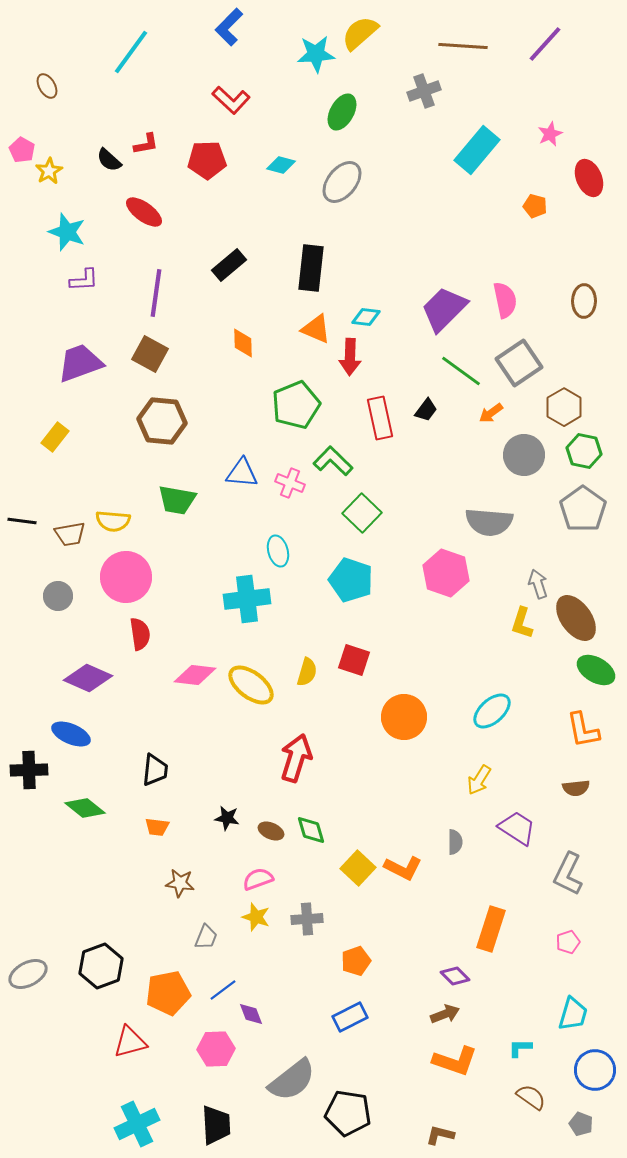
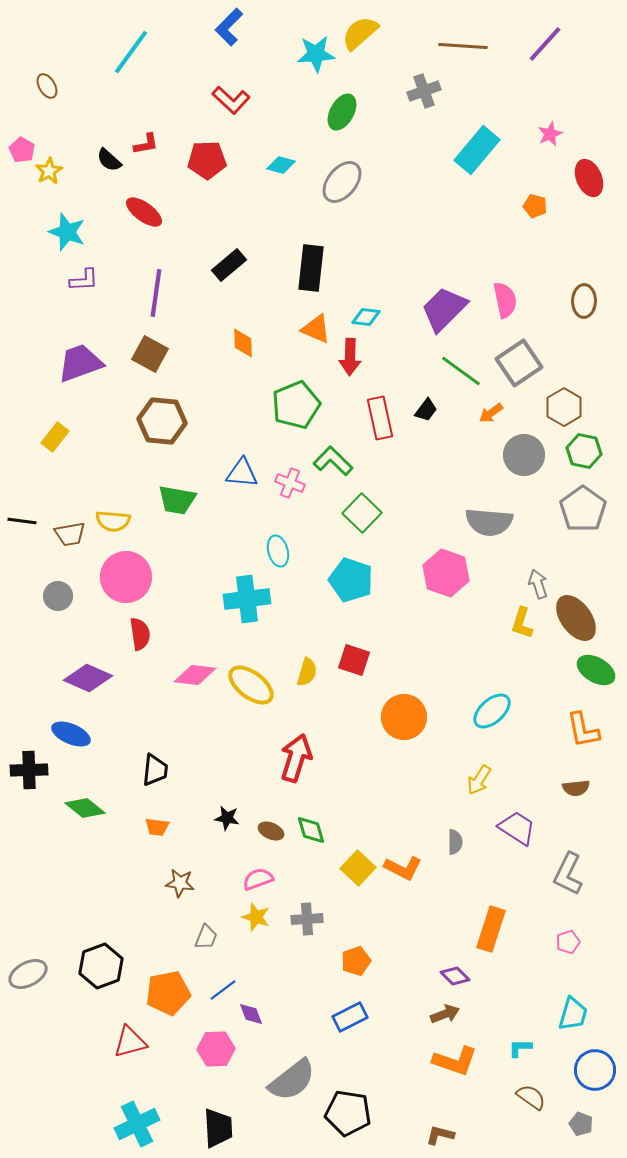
black trapezoid at (216, 1125): moved 2 px right, 3 px down
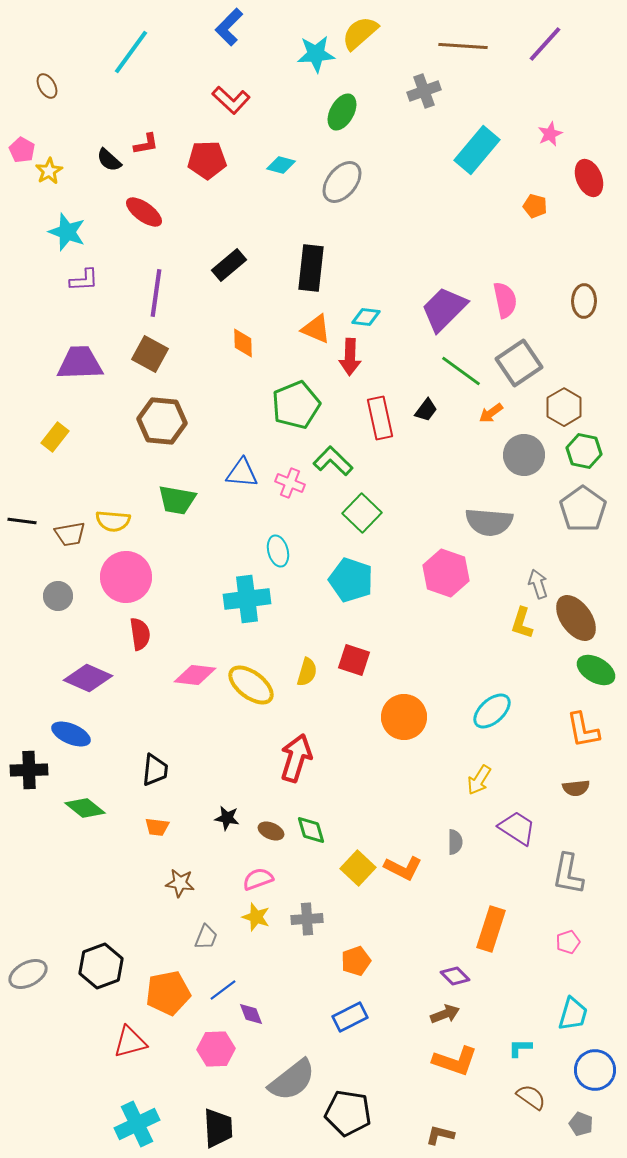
purple trapezoid at (80, 363): rotated 18 degrees clockwise
gray L-shape at (568, 874): rotated 15 degrees counterclockwise
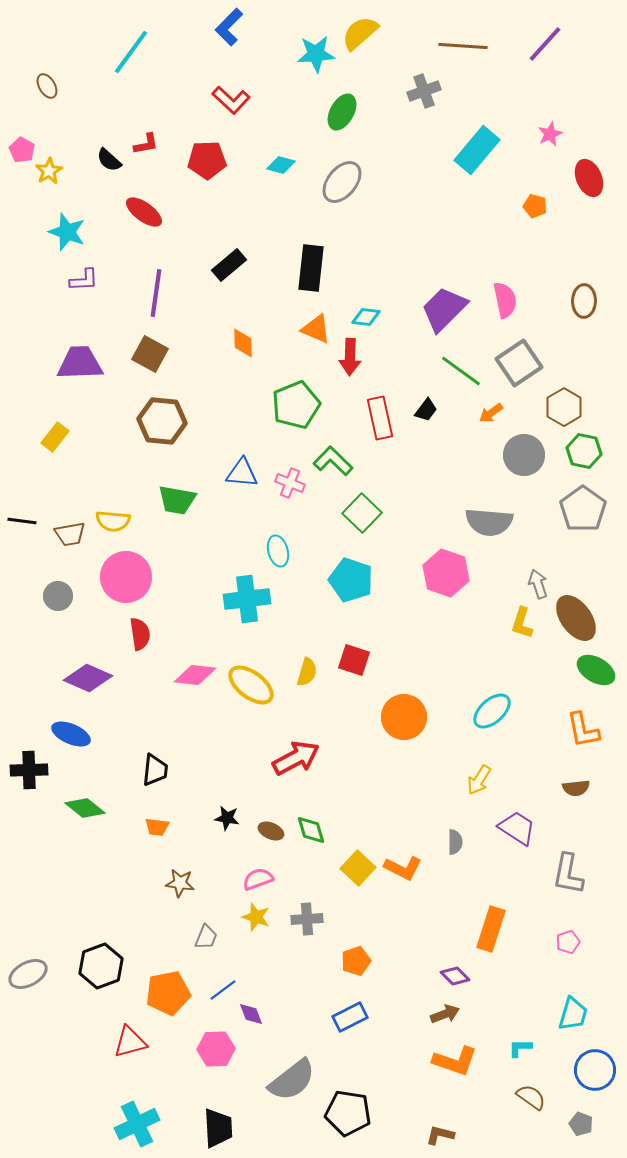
red arrow at (296, 758): rotated 45 degrees clockwise
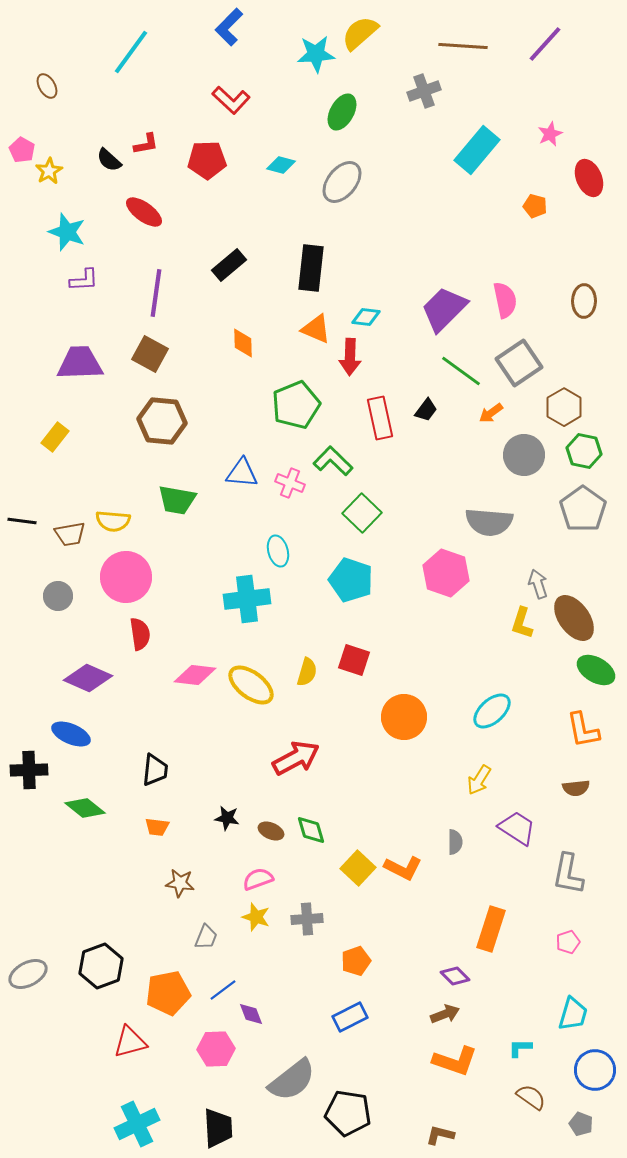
brown ellipse at (576, 618): moved 2 px left
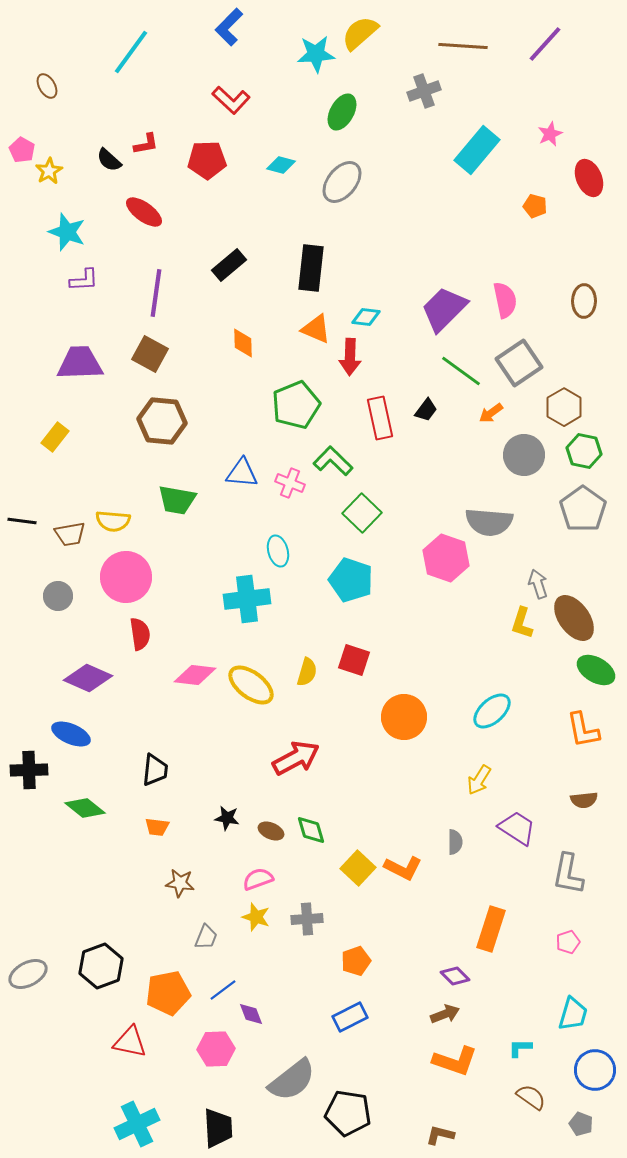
pink hexagon at (446, 573): moved 15 px up
brown semicircle at (576, 788): moved 8 px right, 12 px down
red triangle at (130, 1042): rotated 27 degrees clockwise
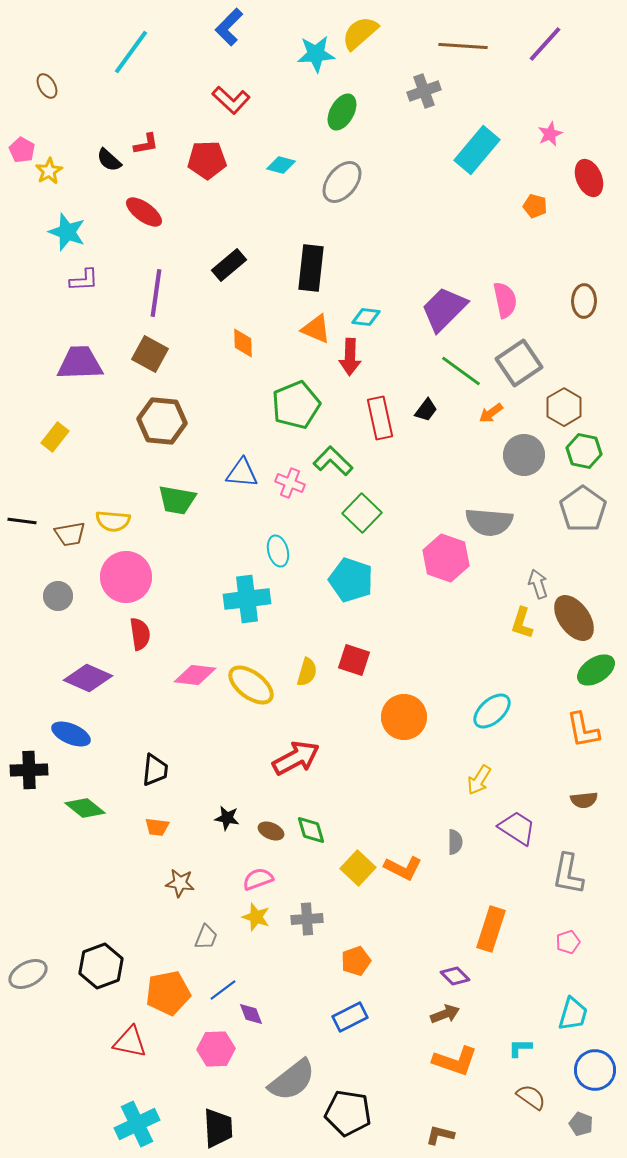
green ellipse at (596, 670): rotated 63 degrees counterclockwise
